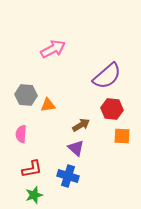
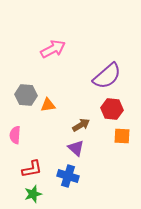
pink semicircle: moved 6 px left, 1 px down
green star: moved 1 px left, 1 px up
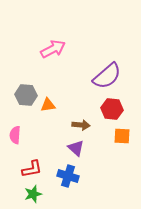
brown arrow: rotated 36 degrees clockwise
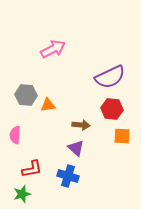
purple semicircle: moved 3 px right, 1 px down; rotated 16 degrees clockwise
green star: moved 11 px left
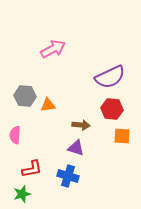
gray hexagon: moved 1 px left, 1 px down
purple triangle: rotated 24 degrees counterclockwise
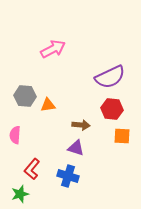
red L-shape: rotated 140 degrees clockwise
green star: moved 2 px left
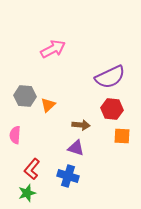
orange triangle: rotated 35 degrees counterclockwise
green star: moved 7 px right, 1 px up
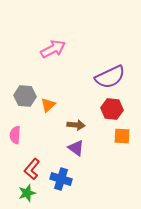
brown arrow: moved 5 px left
purple triangle: rotated 18 degrees clockwise
blue cross: moved 7 px left, 3 px down
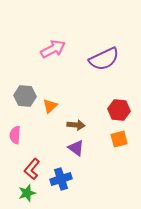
purple semicircle: moved 6 px left, 18 px up
orange triangle: moved 2 px right, 1 px down
red hexagon: moved 7 px right, 1 px down
orange square: moved 3 px left, 3 px down; rotated 18 degrees counterclockwise
blue cross: rotated 35 degrees counterclockwise
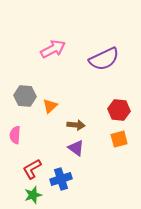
red L-shape: rotated 20 degrees clockwise
green star: moved 6 px right, 2 px down
